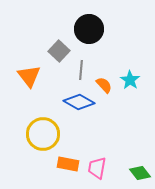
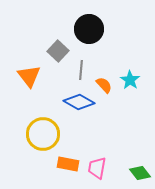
gray square: moved 1 px left
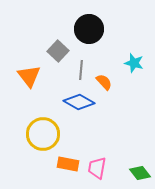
cyan star: moved 4 px right, 17 px up; rotated 18 degrees counterclockwise
orange semicircle: moved 3 px up
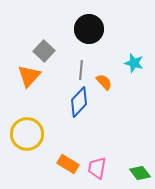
gray square: moved 14 px left
orange triangle: rotated 20 degrees clockwise
blue diamond: rotated 76 degrees counterclockwise
yellow circle: moved 16 px left
orange rectangle: rotated 20 degrees clockwise
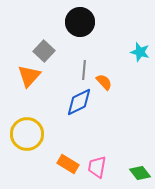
black circle: moved 9 px left, 7 px up
cyan star: moved 6 px right, 11 px up
gray line: moved 3 px right
blue diamond: rotated 20 degrees clockwise
pink trapezoid: moved 1 px up
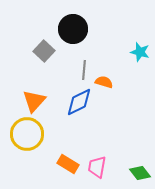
black circle: moved 7 px left, 7 px down
orange triangle: moved 5 px right, 25 px down
orange semicircle: rotated 30 degrees counterclockwise
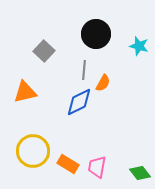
black circle: moved 23 px right, 5 px down
cyan star: moved 1 px left, 6 px up
orange semicircle: moved 1 px left, 1 px down; rotated 102 degrees clockwise
orange triangle: moved 9 px left, 9 px up; rotated 35 degrees clockwise
yellow circle: moved 6 px right, 17 px down
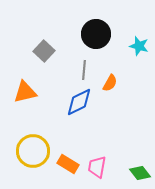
orange semicircle: moved 7 px right
